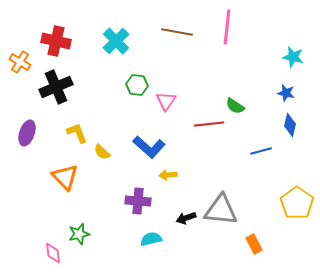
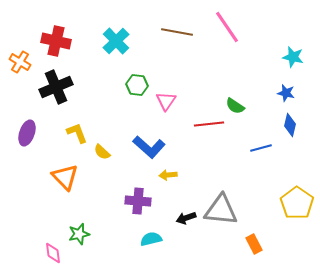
pink line: rotated 40 degrees counterclockwise
blue line: moved 3 px up
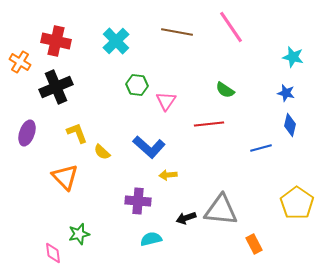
pink line: moved 4 px right
green semicircle: moved 10 px left, 16 px up
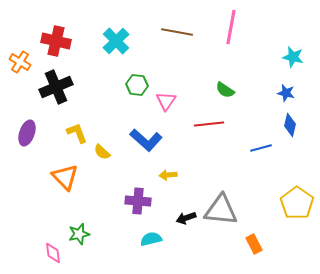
pink line: rotated 44 degrees clockwise
blue L-shape: moved 3 px left, 7 px up
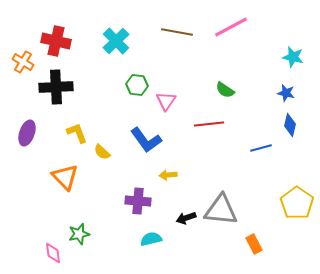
pink line: rotated 52 degrees clockwise
orange cross: moved 3 px right
black cross: rotated 20 degrees clockwise
blue L-shape: rotated 12 degrees clockwise
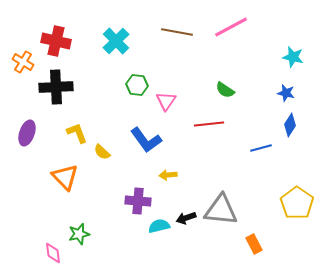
blue diamond: rotated 20 degrees clockwise
cyan semicircle: moved 8 px right, 13 px up
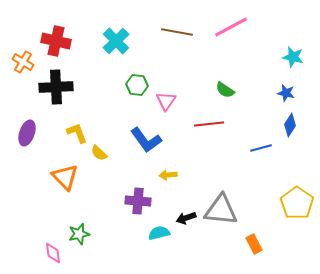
yellow semicircle: moved 3 px left, 1 px down
cyan semicircle: moved 7 px down
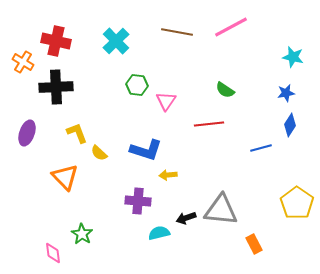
blue star: rotated 24 degrees counterclockwise
blue L-shape: moved 10 px down; rotated 36 degrees counterclockwise
green star: moved 3 px right; rotated 25 degrees counterclockwise
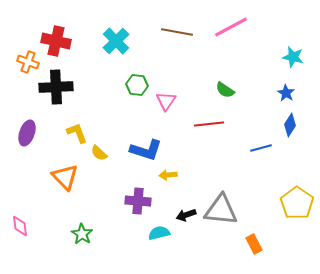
orange cross: moved 5 px right; rotated 10 degrees counterclockwise
blue star: rotated 30 degrees counterclockwise
black arrow: moved 3 px up
pink diamond: moved 33 px left, 27 px up
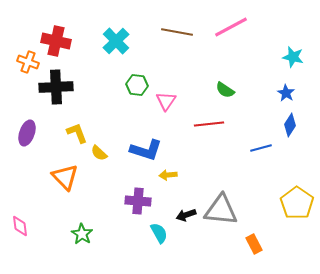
cyan semicircle: rotated 75 degrees clockwise
